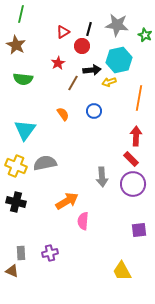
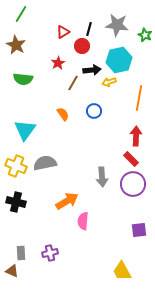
green line: rotated 18 degrees clockwise
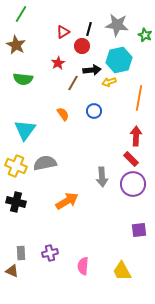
pink semicircle: moved 45 px down
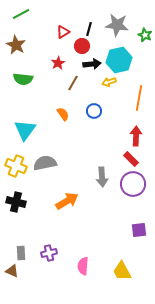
green line: rotated 30 degrees clockwise
black arrow: moved 6 px up
purple cross: moved 1 px left
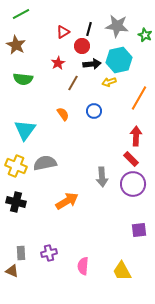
gray star: moved 1 px down
orange line: rotated 20 degrees clockwise
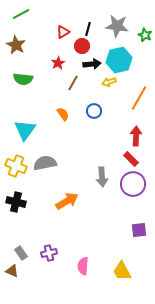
black line: moved 1 px left
gray rectangle: rotated 32 degrees counterclockwise
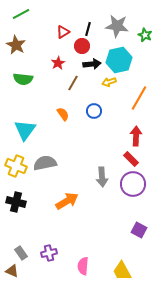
purple square: rotated 35 degrees clockwise
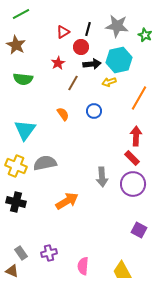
red circle: moved 1 px left, 1 px down
red rectangle: moved 1 px right, 1 px up
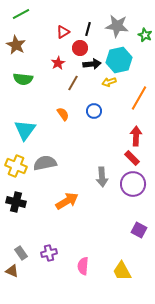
red circle: moved 1 px left, 1 px down
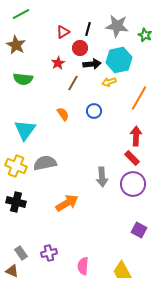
orange arrow: moved 2 px down
